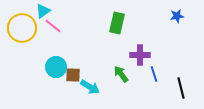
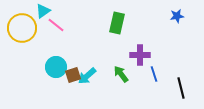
pink line: moved 3 px right, 1 px up
brown square: rotated 21 degrees counterclockwise
cyan arrow: moved 3 px left, 11 px up; rotated 108 degrees clockwise
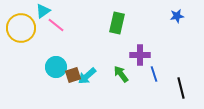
yellow circle: moved 1 px left
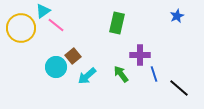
blue star: rotated 16 degrees counterclockwise
brown square: moved 19 px up; rotated 21 degrees counterclockwise
black line: moved 2 px left; rotated 35 degrees counterclockwise
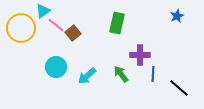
brown square: moved 23 px up
blue line: moved 1 px left; rotated 21 degrees clockwise
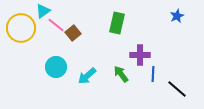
black line: moved 2 px left, 1 px down
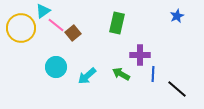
green arrow: rotated 24 degrees counterclockwise
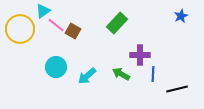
blue star: moved 4 px right
green rectangle: rotated 30 degrees clockwise
yellow circle: moved 1 px left, 1 px down
brown square: moved 2 px up; rotated 21 degrees counterclockwise
black line: rotated 55 degrees counterclockwise
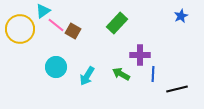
cyan arrow: rotated 18 degrees counterclockwise
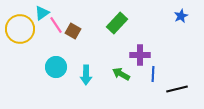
cyan triangle: moved 1 px left, 2 px down
pink line: rotated 18 degrees clockwise
cyan arrow: moved 1 px left, 1 px up; rotated 30 degrees counterclockwise
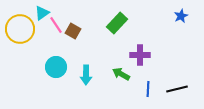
blue line: moved 5 px left, 15 px down
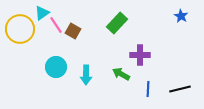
blue star: rotated 16 degrees counterclockwise
black line: moved 3 px right
